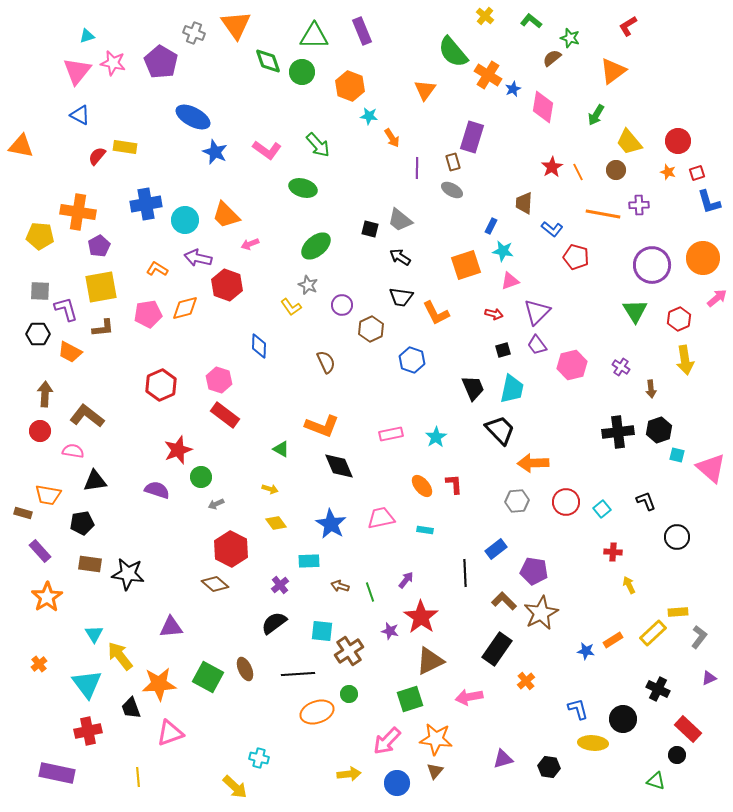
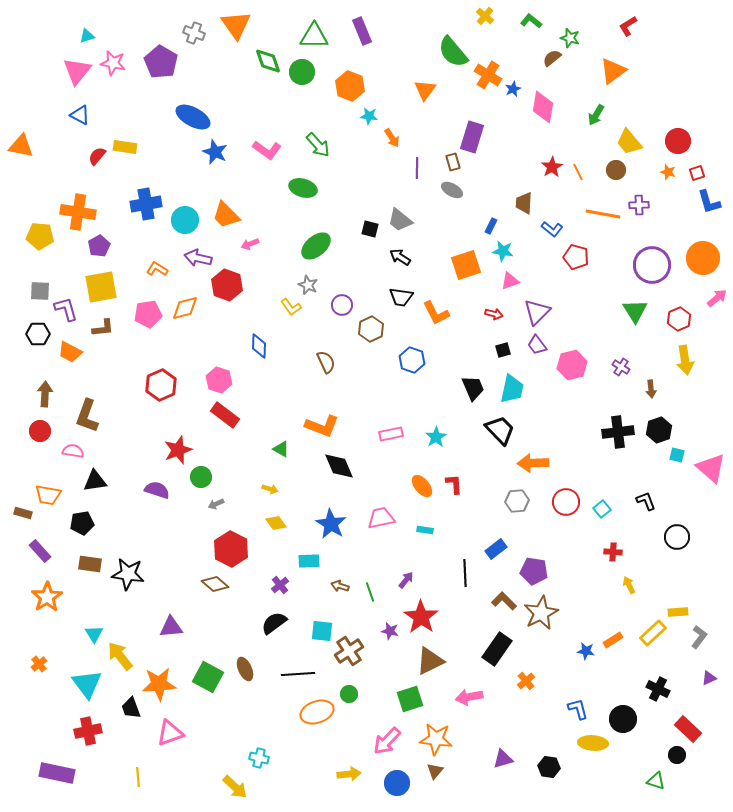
brown L-shape at (87, 416): rotated 108 degrees counterclockwise
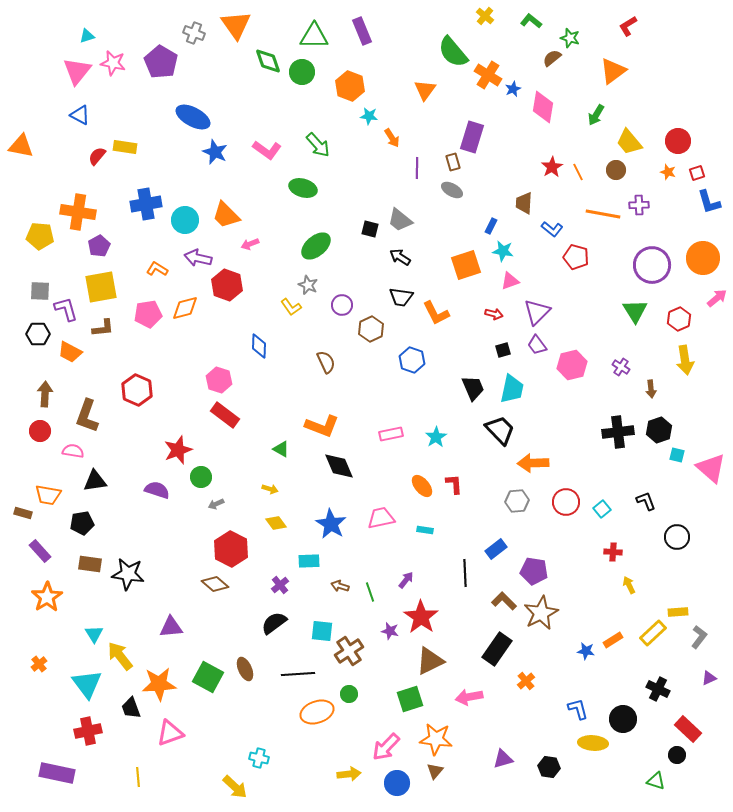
red hexagon at (161, 385): moved 24 px left, 5 px down; rotated 12 degrees counterclockwise
pink arrow at (387, 741): moved 1 px left, 6 px down
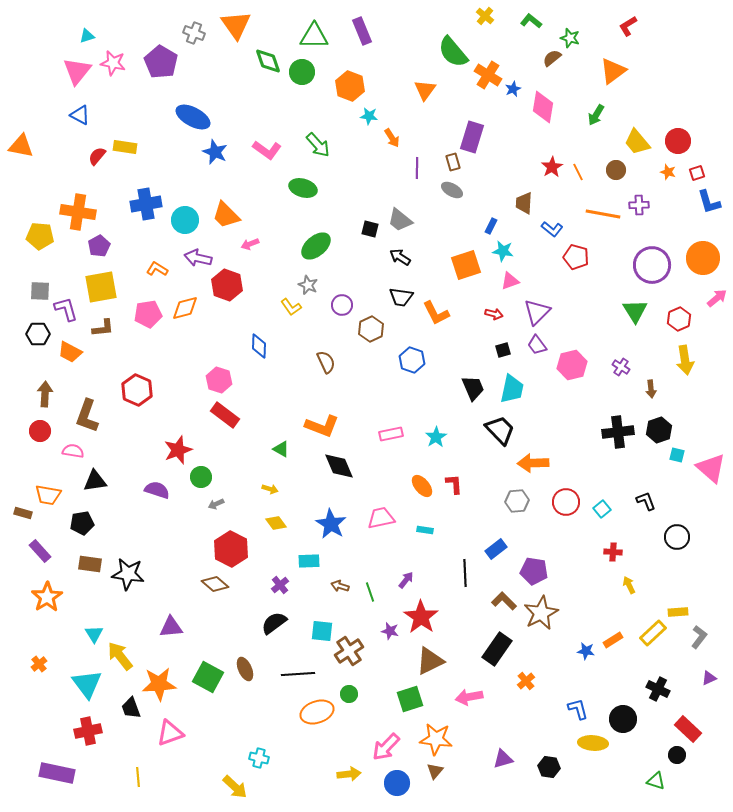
yellow trapezoid at (629, 142): moved 8 px right
